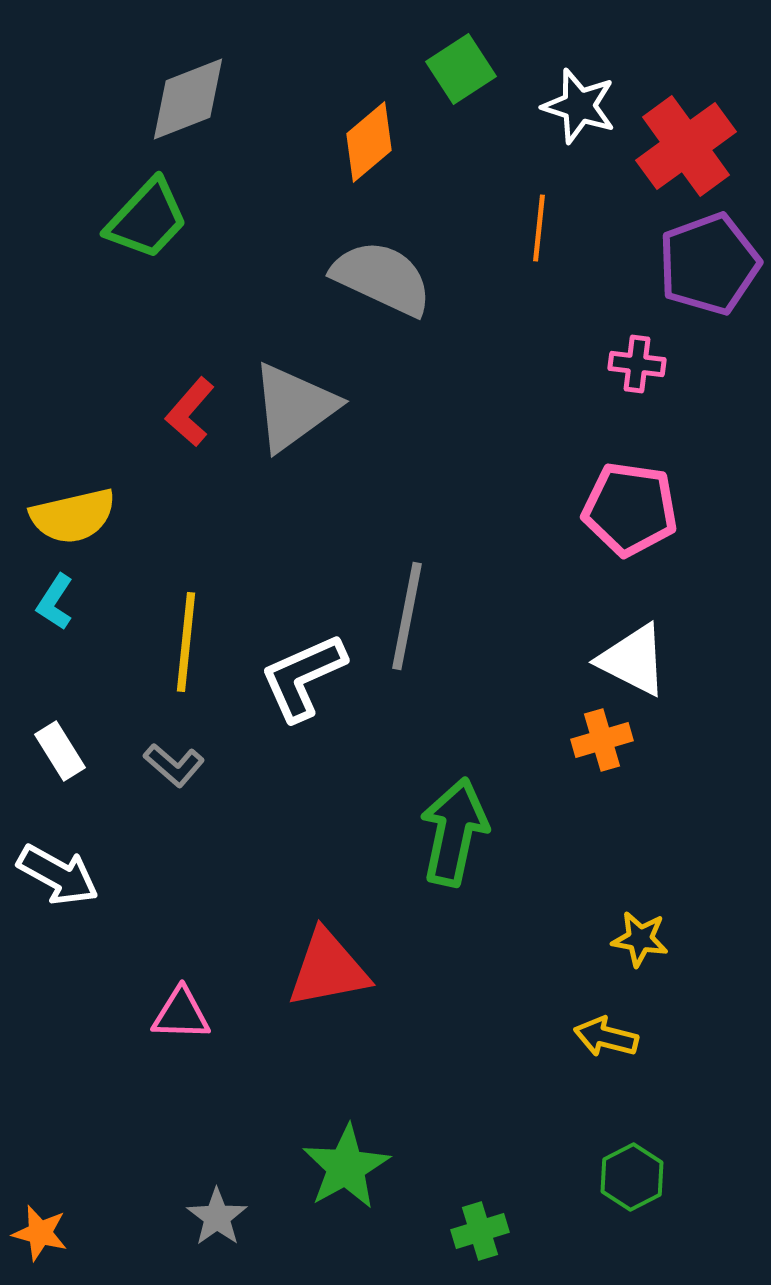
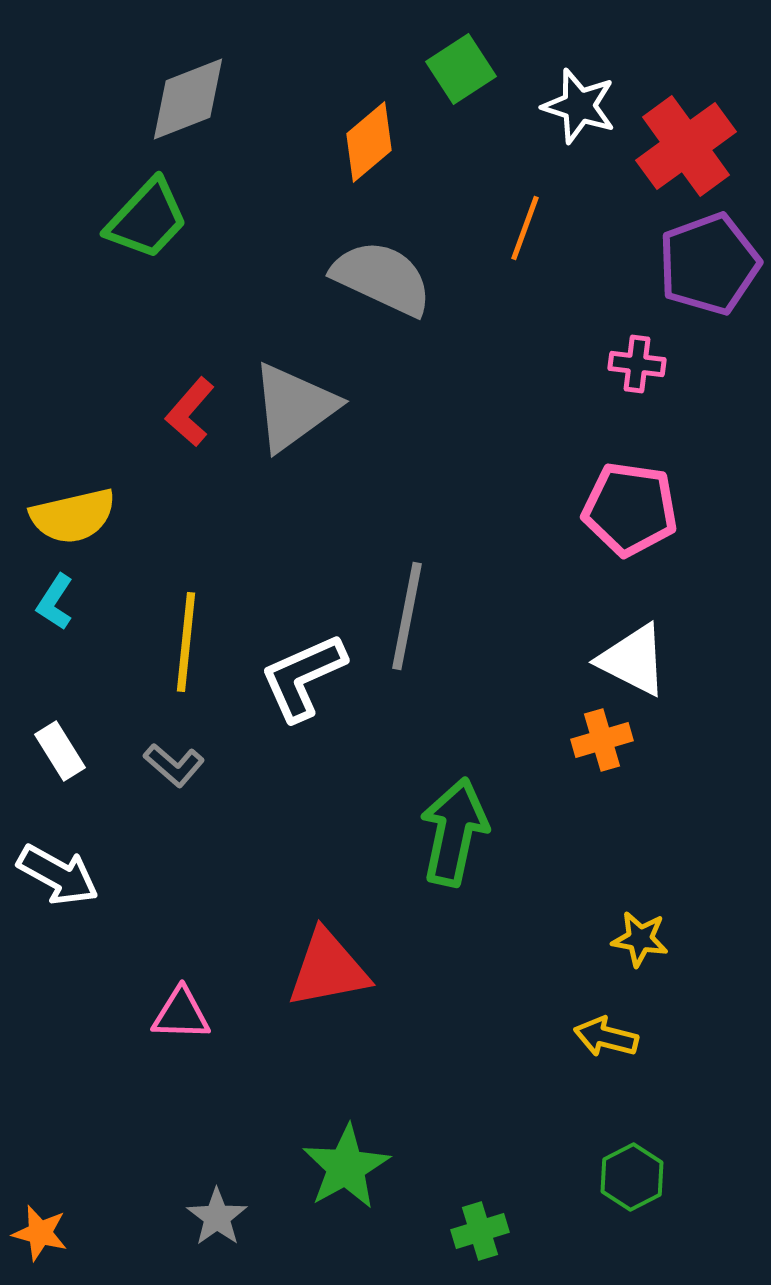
orange line: moved 14 px left; rotated 14 degrees clockwise
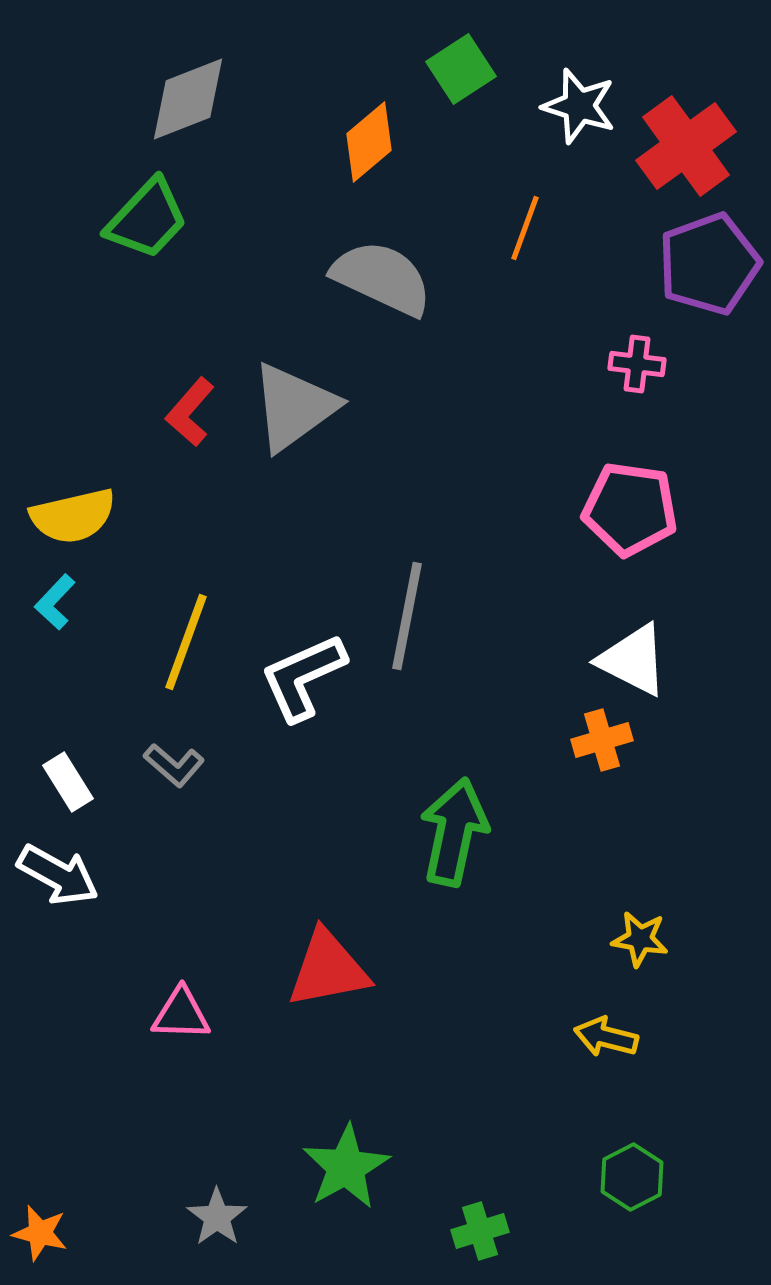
cyan L-shape: rotated 10 degrees clockwise
yellow line: rotated 14 degrees clockwise
white rectangle: moved 8 px right, 31 px down
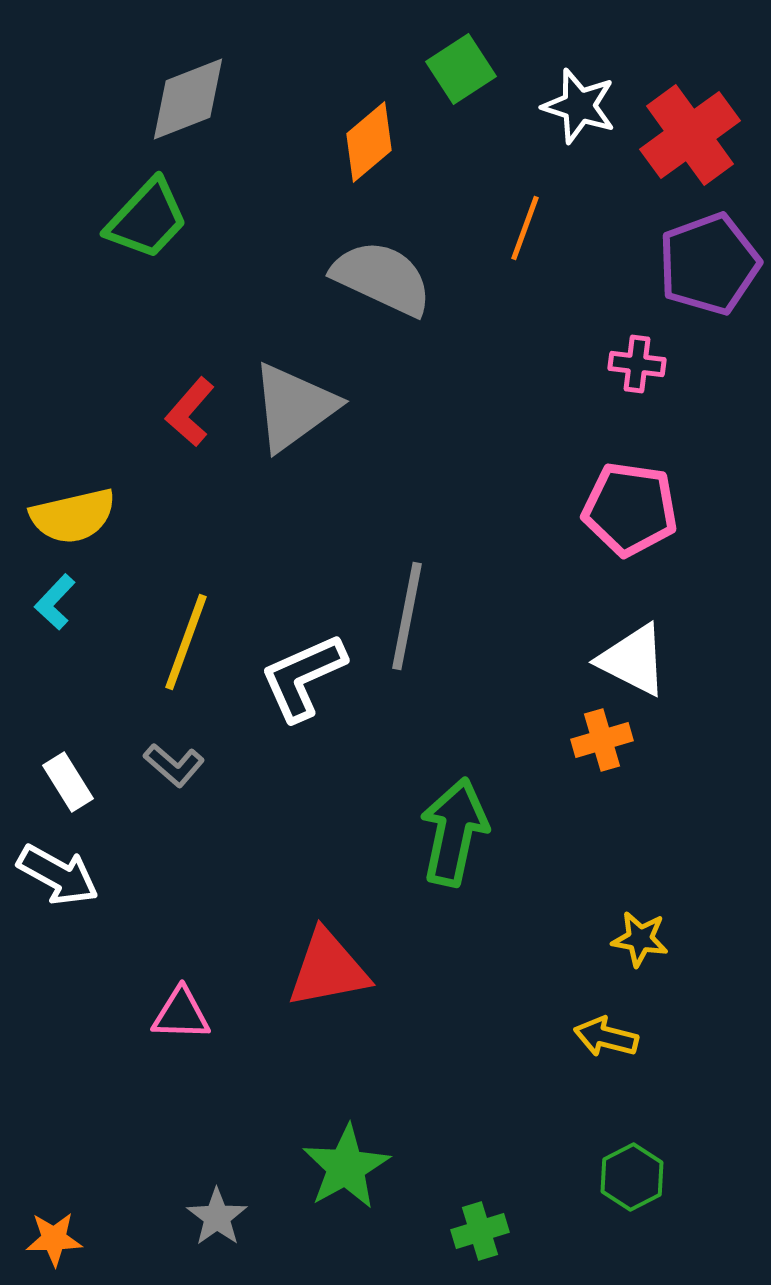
red cross: moved 4 px right, 11 px up
orange star: moved 14 px right, 6 px down; rotated 16 degrees counterclockwise
